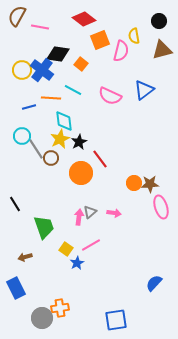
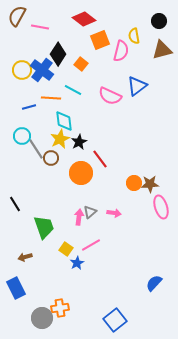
black diamond at (58, 54): rotated 65 degrees counterclockwise
blue triangle at (144, 90): moved 7 px left, 4 px up
blue square at (116, 320): moved 1 px left; rotated 30 degrees counterclockwise
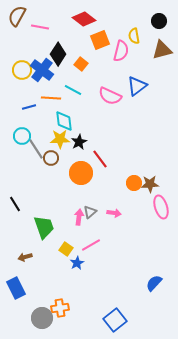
yellow star at (60, 139): rotated 24 degrees clockwise
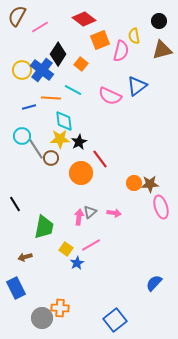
pink line at (40, 27): rotated 42 degrees counterclockwise
green trapezoid at (44, 227): rotated 30 degrees clockwise
orange cross at (60, 308): rotated 12 degrees clockwise
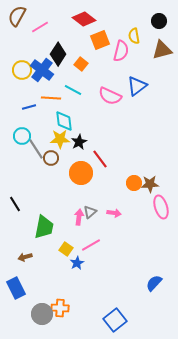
gray circle at (42, 318): moved 4 px up
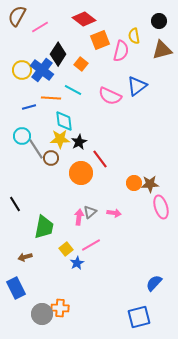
yellow square at (66, 249): rotated 16 degrees clockwise
blue square at (115, 320): moved 24 px right, 3 px up; rotated 25 degrees clockwise
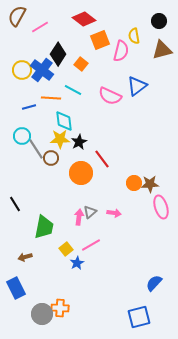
red line at (100, 159): moved 2 px right
